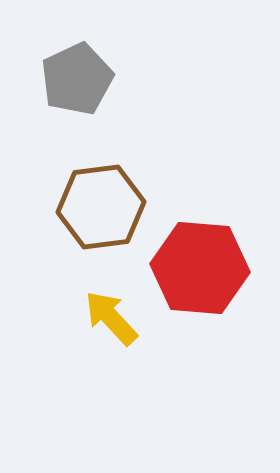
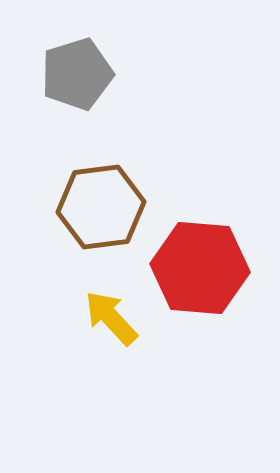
gray pentagon: moved 5 px up; rotated 8 degrees clockwise
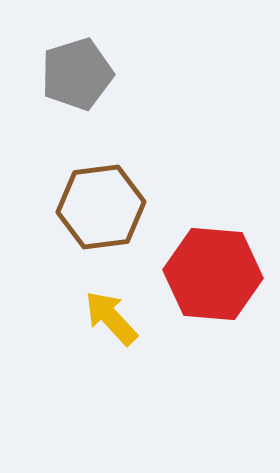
red hexagon: moved 13 px right, 6 px down
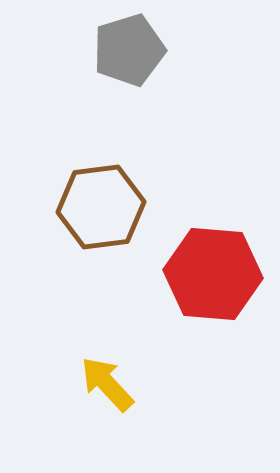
gray pentagon: moved 52 px right, 24 px up
yellow arrow: moved 4 px left, 66 px down
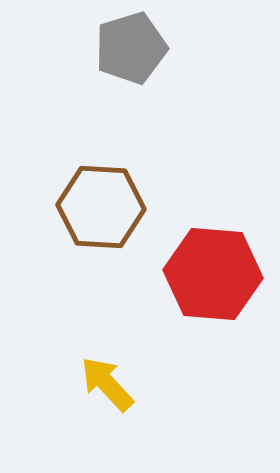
gray pentagon: moved 2 px right, 2 px up
brown hexagon: rotated 10 degrees clockwise
